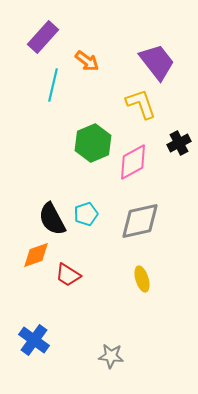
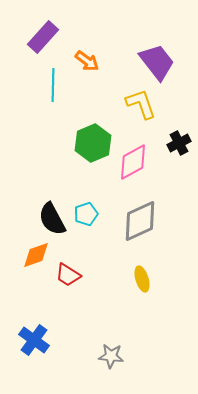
cyan line: rotated 12 degrees counterclockwise
gray diamond: rotated 12 degrees counterclockwise
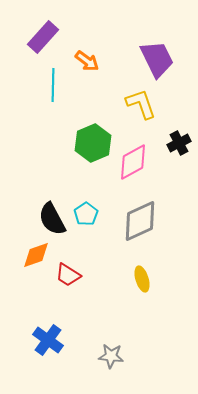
purple trapezoid: moved 3 px up; rotated 12 degrees clockwise
cyan pentagon: rotated 15 degrees counterclockwise
blue cross: moved 14 px right
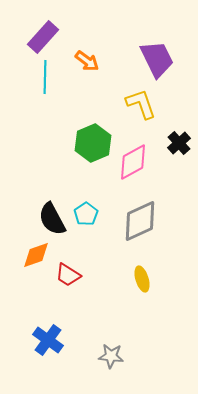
cyan line: moved 8 px left, 8 px up
black cross: rotated 15 degrees counterclockwise
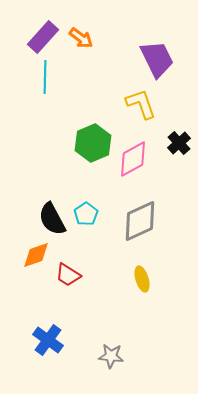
orange arrow: moved 6 px left, 23 px up
pink diamond: moved 3 px up
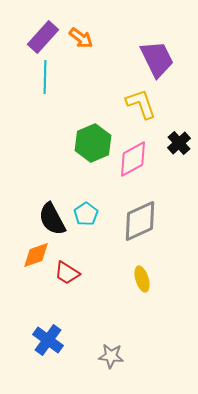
red trapezoid: moved 1 px left, 2 px up
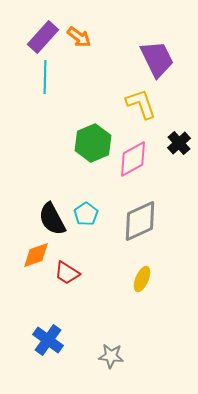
orange arrow: moved 2 px left, 1 px up
yellow ellipse: rotated 40 degrees clockwise
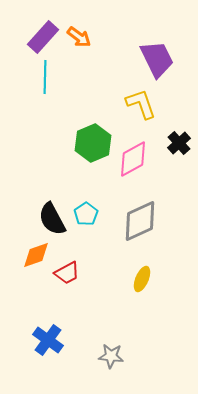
red trapezoid: rotated 60 degrees counterclockwise
